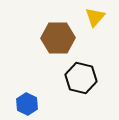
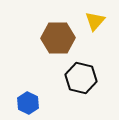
yellow triangle: moved 4 px down
blue hexagon: moved 1 px right, 1 px up
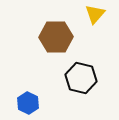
yellow triangle: moved 7 px up
brown hexagon: moved 2 px left, 1 px up
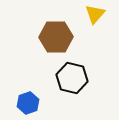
black hexagon: moved 9 px left
blue hexagon: rotated 15 degrees clockwise
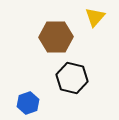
yellow triangle: moved 3 px down
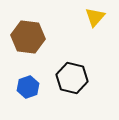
brown hexagon: moved 28 px left; rotated 8 degrees clockwise
blue hexagon: moved 16 px up
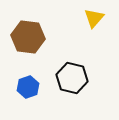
yellow triangle: moved 1 px left, 1 px down
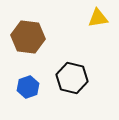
yellow triangle: moved 4 px right; rotated 40 degrees clockwise
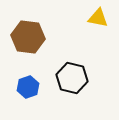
yellow triangle: rotated 20 degrees clockwise
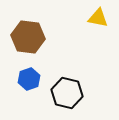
black hexagon: moved 5 px left, 15 px down
blue hexagon: moved 1 px right, 8 px up
